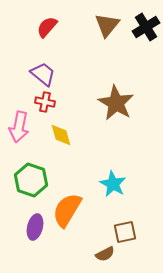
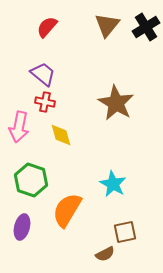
purple ellipse: moved 13 px left
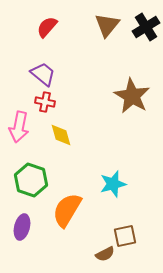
brown star: moved 16 px right, 7 px up
cyan star: rotated 28 degrees clockwise
brown square: moved 4 px down
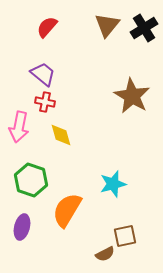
black cross: moved 2 px left, 1 px down
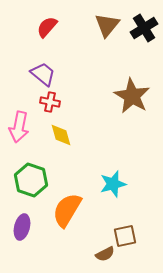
red cross: moved 5 px right
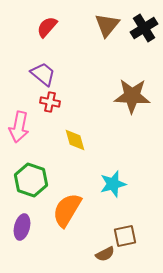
brown star: rotated 27 degrees counterclockwise
yellow diamond: moved 14 px right, 5 px down
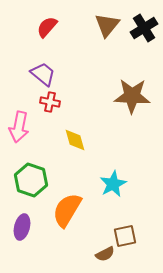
cyan star: rotated 12 degrees counterclockwise
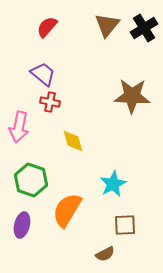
yellow diamond: moved 2 px left, 1 px down
purple ellipse: moved 2 px up
brown square: moved 11 px up; rotated 10 degrees clockwise
